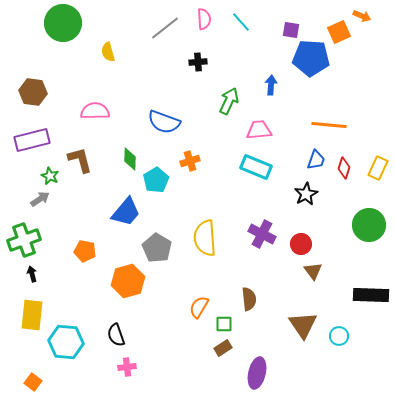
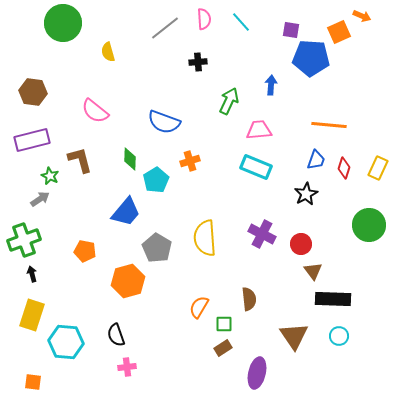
pink semicircle at (95, 111): rotated 140 degrees counterclockwise
black rectangle at (371, 295): moved 38 px left, 4 px down
yellow rectangle at (32, 315): rotated 12 degrees clockwise
brown triangle at (303, 325): moved 9 px left, 11 px down
orange square at (33, 382): rotated 30 degrees counterclockwise
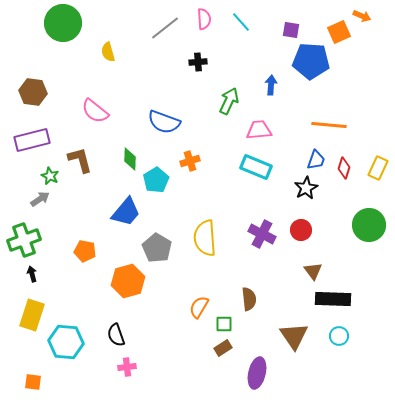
blue pentagon at (311, 58): moved 3 px down
black star at (306, 194): moved 6 px up
red circle at (301, 244): moved 14 px up
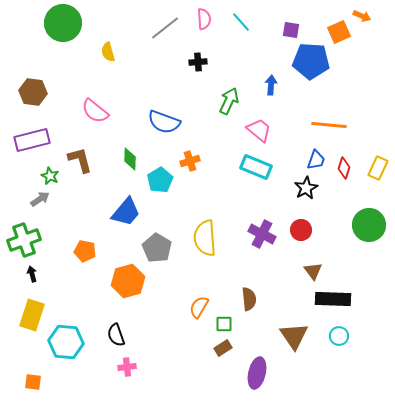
pink trapezoid at (259, 130): rotated 44 degrees clockwise
cyan pentagon at (156, 180): moved 4 px right
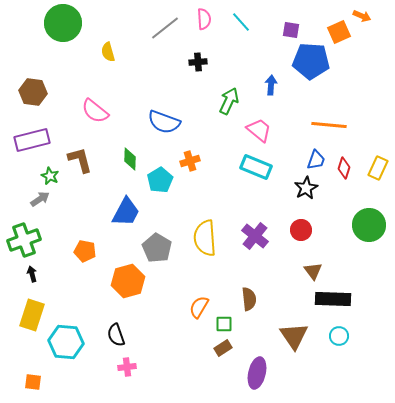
blue trapezoid at (126, 212): rotated 12 degrees counterclockwise
purple cross at (262, 234): moved 7 px left, 2 px down; rotated 12 degrees clockwise
